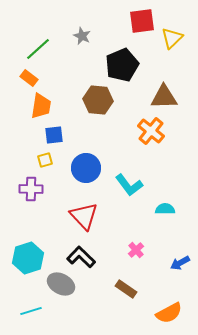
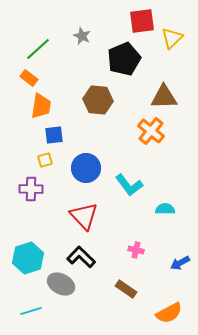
black pentagon: moved 2 px right, 6 px up
pink cross: rotated 35 degrees counterclockwise
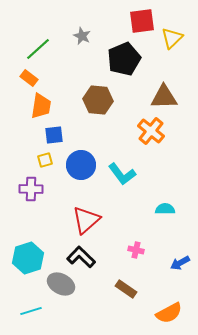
blue circle: moved 5 px left, 3 px up
cyan L-shape: moved 7 px left, 11 px up
red triangle: moved 2 px right, 4 px down; rotated 32 degrees clockwise
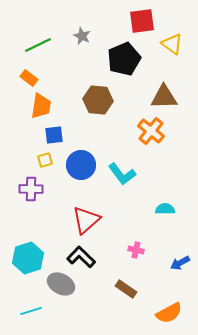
yellow triangle: moved 6 px down; rotated 40 degrees counterclockwise
green line: moved 4 px up; rotated 16 degrees clockwise
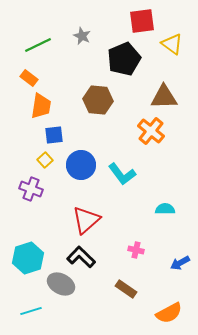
yellow square: rotated 28 degrees counterclockwise
purple cross: rotated 20 degrees clockwise
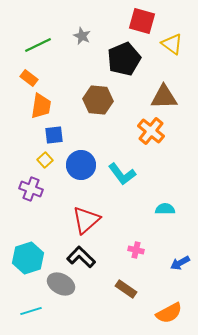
red square: rotated 24 degrees clockwise
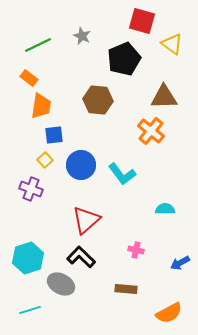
brown rectangle: rotated 30 degrees counterclockwise
cyan line: moved 1 px left, 1 px up
